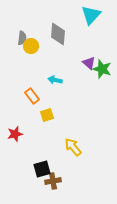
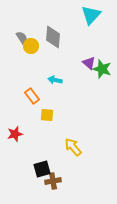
gray diamond: moved 5 px left, 3 px down
gray semicircle: rotated 40 degrees counterclockwise
yellow square: rotated 24 degrees clockwise
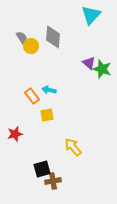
cyan arrow: moved 6 px left, 10 px down
yellow square: rotated 16 degrees counterclockwise
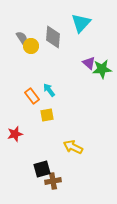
cyan triangle: moved 10 px left, 8 px down
green star: rotated 24 degrees counterclockwise
cyan arrow: rotated 40 degrees clockwise
yellow arrow: rotated 24 degrees counterclockwise
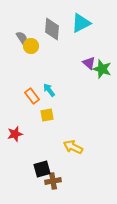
cyan triangle: rotated 20 degrees clockwise
gray diamond: moved 1 px left, 8 px up
green star: rotated 24 degrees clockwise
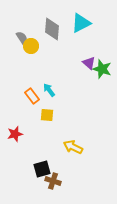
yellow square: rotated 16 degrees clockwise
brown cross: rotated 28 degrees clockwise
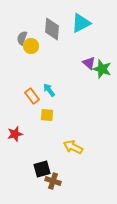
gray semicircle: rotated 128 degrees counterclockwise
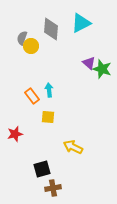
gray diamond: moved 1 px left
cyan arrow: rotated 32 degrees clockwise
yellow square: moved 1 px right, 2 px down
brown cross: moved 7 px down; rotated 28 degrees counterclockwise
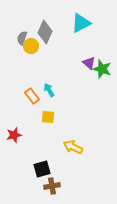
gray diamond: moved 6 px left, 3 px down; rotated 20 degrees clockwise
cyan arrow: rotated 24 degrees counterclockwise
red star: moved 1 px left, 1 px down
brown cross: moved 1 px left, 2 px up
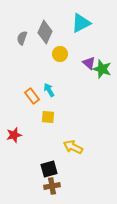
yellow circle: moved 29 px right, 8 px down
black square: moved 7 px right
